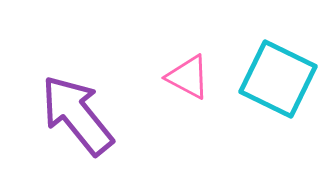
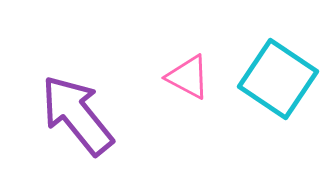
cyan square: rotated 8 degrees clockwise
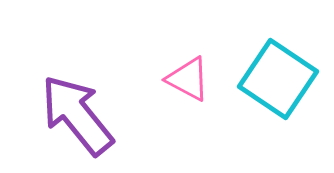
pink triangle: moved 2 px down
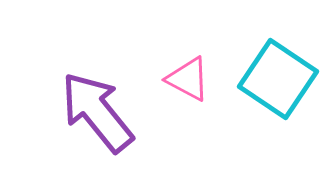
purple arrow: moved 20 px right, 3 px up
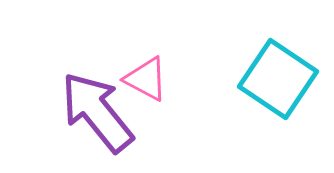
pink triangle: moved 42 px left
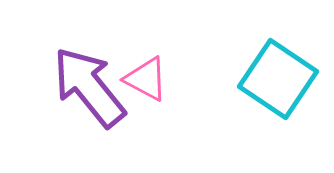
purple arrow: moved 8 px left, 25 px up
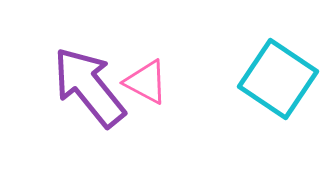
pink triangle: moved 3 px down
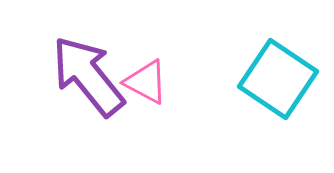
purple arrow: moved 1 px left, 11 px up
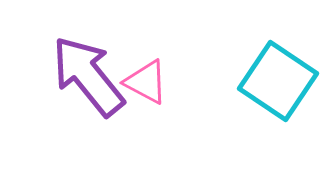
cyan square: moved 2 px down
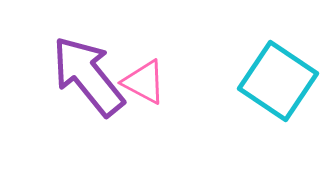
pink triangle: moved 2 px left
